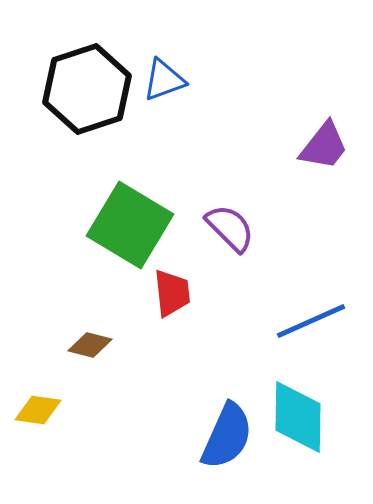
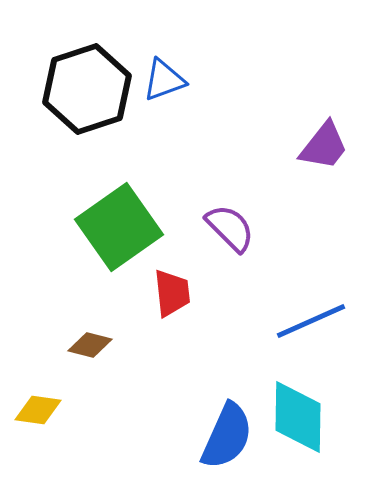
green square: moved 11 px left, 2 px down; rotated 24 degrees clockwise
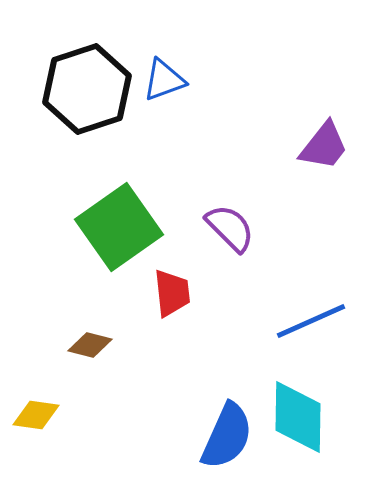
yellow diamond: moved 2 px left, 5 px down
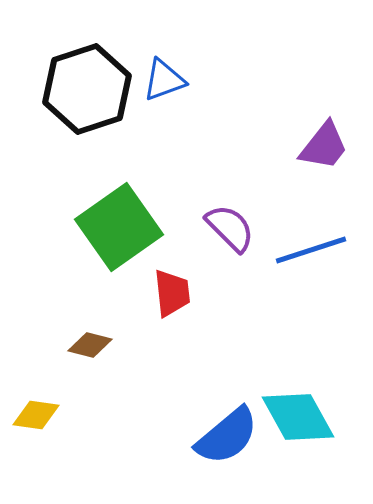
blue line: moved 71 px up; rotated 6 degrees clockwise
cyan diamond: rotated 30 degrees counterclockwise
blue semicircle: rotated 26 degrees clockwise
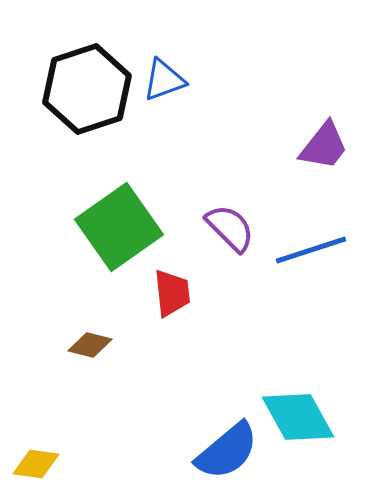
yellow diamond: moved 49 px down
blue semicircle: moved 15 px down
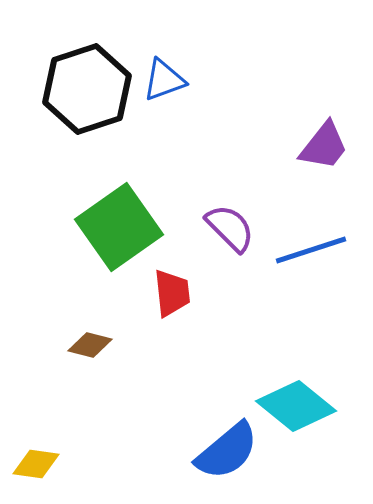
cyan diamond: moved 2 px left, 11 px up; rotated 22 degrees counterclockwise
